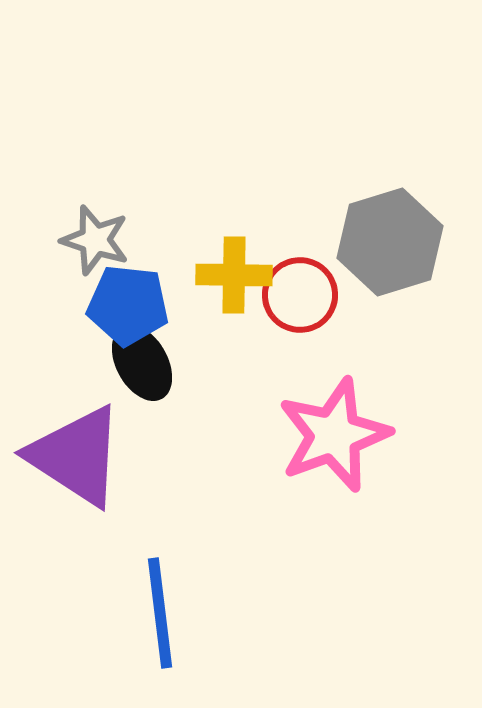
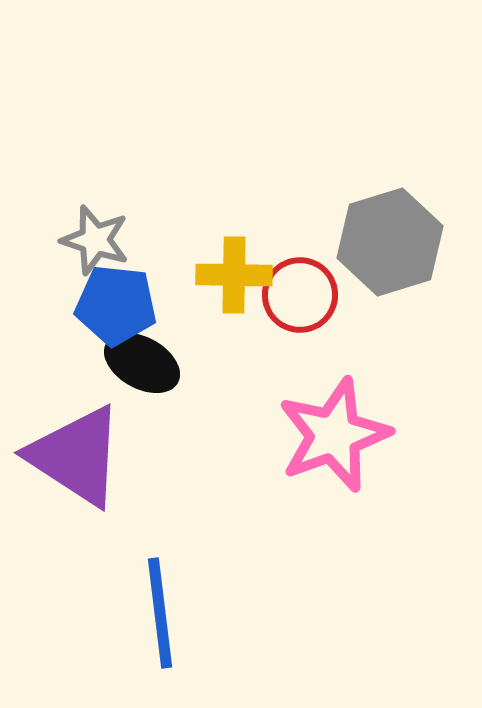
blue pentagon: moved 12 px left
black ellipse: rotated 32 degrees counterclockwise
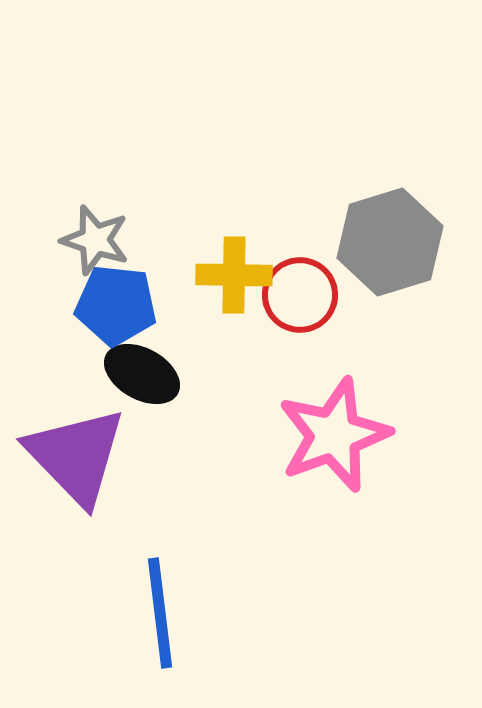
black ellipse: moved 11 px down
purple triangle: rotated 13 degrees clockwise
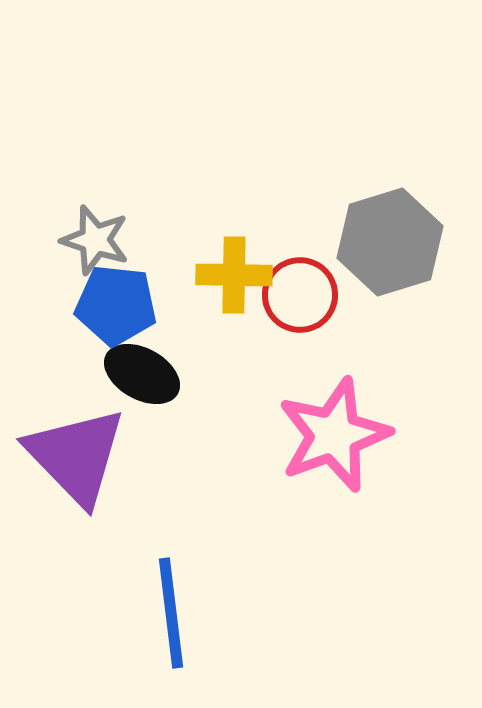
blue line: moved 11 px right
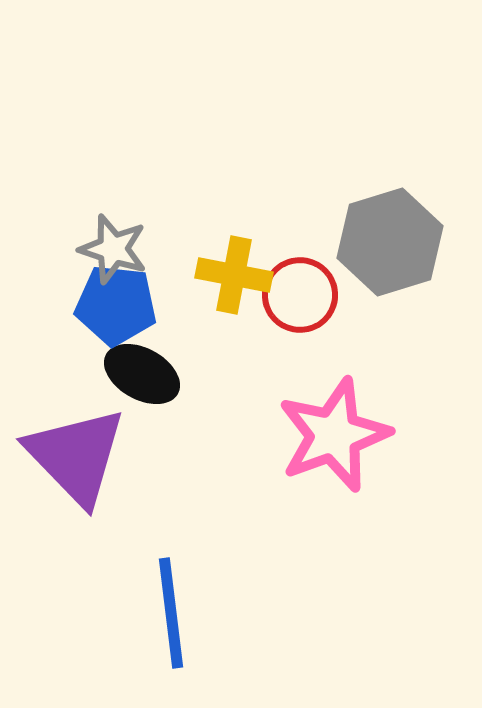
gray star: moved 18 px right, 9 px down
yellow cross: rotated 10 degrees clockwise
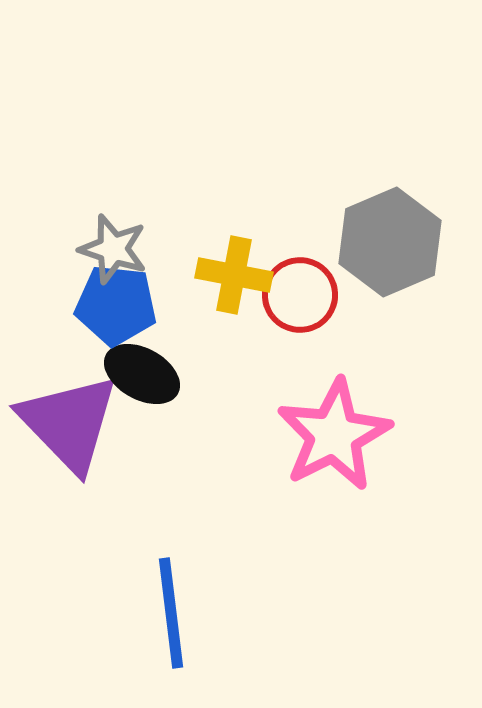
gray hexagon: rotated 6 degrees counterclockwise
pink star: rotated 7 degrees counterclockwise
purple triangle: moved 7 px left, 33 px up
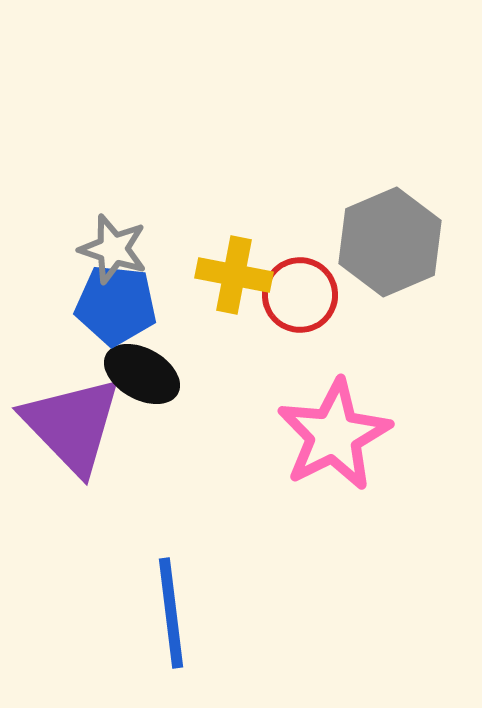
purple triangle: moved 3 px right, 2 px down
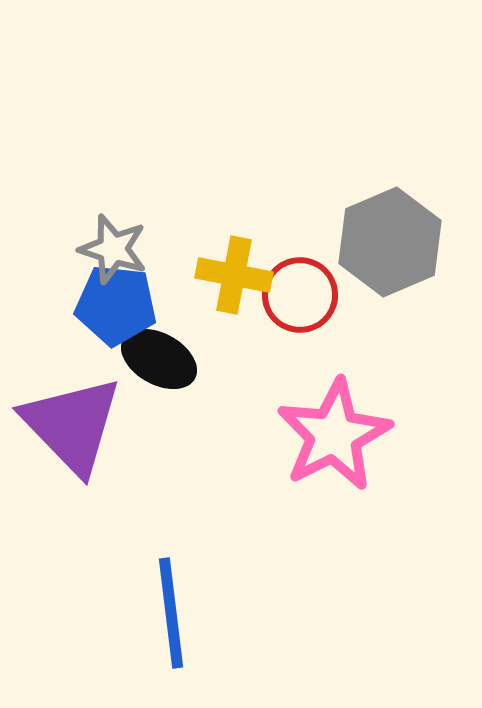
black ellipse: moved 17 px right, 15 px up
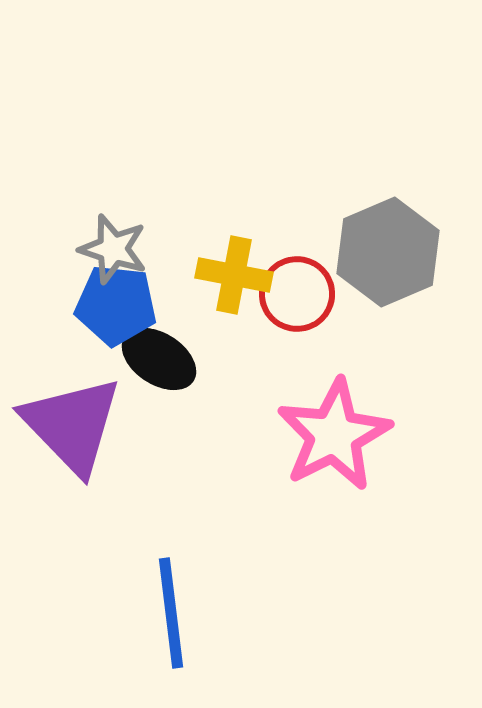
gray hexagon: moved 2 px left, 10 px down
red circle: moved 3 px left, 1 px up
black ellipse: rotated 4 degrees clockwise
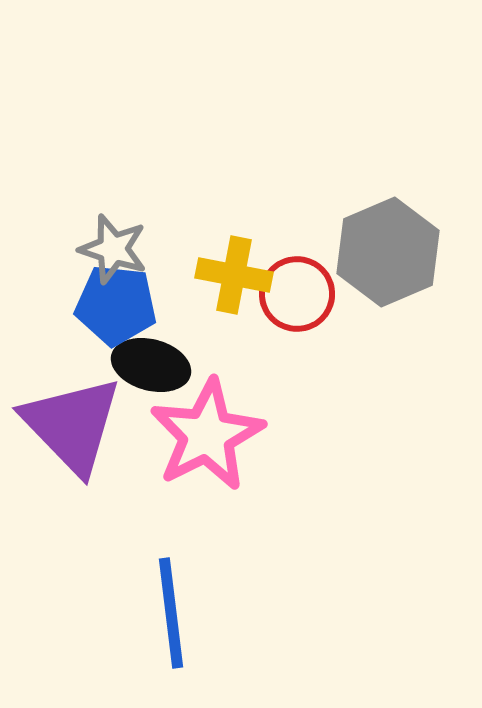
black ellipse: moved 8 px left, 6 px down; rotated 18 degrees counterclockwise
pink star: moved 127 px left
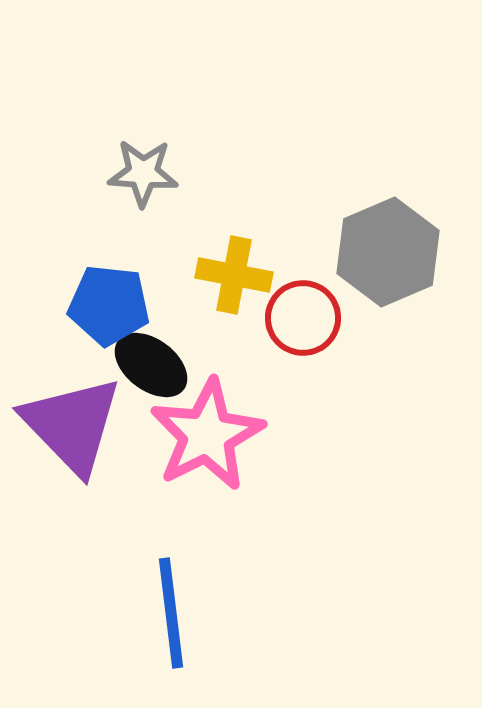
gray star: moved 30 px right, 76 px up; rotated 14 degrees counterclockwise
red circle: moved 6 px right, 24 px down
blue pentagon: moved 7 px left
black ellipse: rotated 22 degrees clockwise
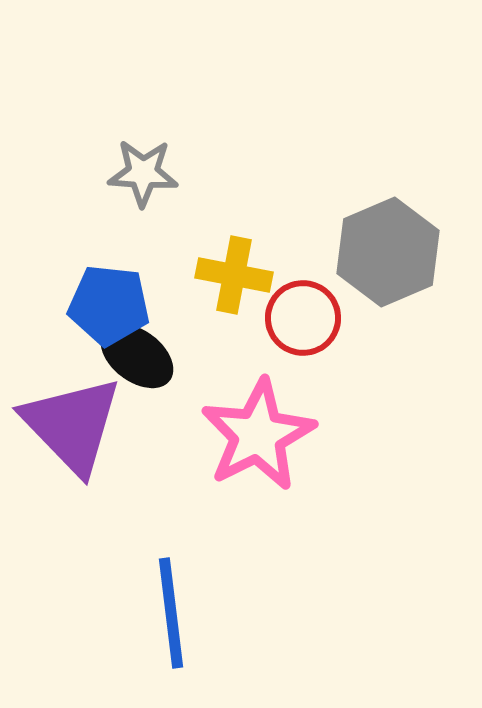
black ellipse: moved 14 px left, 9 px up
pink star: moved 51 px right
